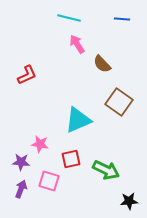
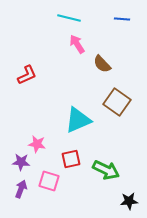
brown square: moved 2 px left
pink star: moved 3 px left
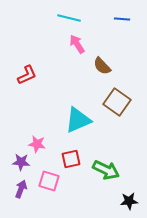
brown semicircle: moved 2 px down
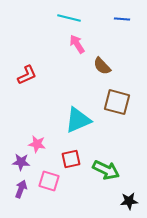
brown square: rotated 20 degrees counterclockwise
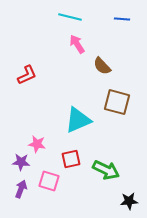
cyan line: moved 1 px right, 1 px up
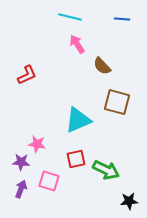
red square: moved 5 px right
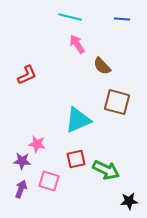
purple star: moved 1 px right, 1 px up
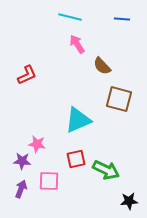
brown square: moved 2 px right, 3 px up
pink square: rotated 15 degrees counterclockwise
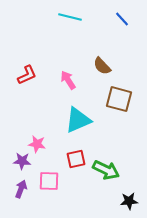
blue line: rotated 42 degrees clockwise
pink arrow: moved 9 px left, 36 px down
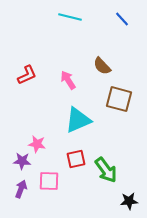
green arrow: rotated 28 degrees clockwise
